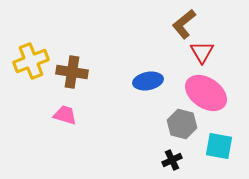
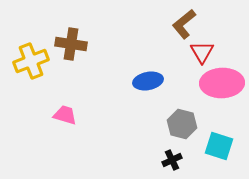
brown cross: moved 1 px left, 28 px up
pink ellipse: moved 16 px right, 10 px up; rotated 36 degrees counterclockwise
cyan square: rotated 8 degrees clockwise
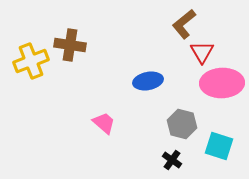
brown cross: moved 1 px left, 1 px down
pink trapezoid: moved 39 px right, 8 px down; rotated 25 degrees clockwise
black cross: rotated 30 degrees counterclockwise
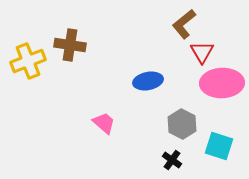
yellow cross: moved 3 px left
gray hexagon: rotated 12 degrees clockwise
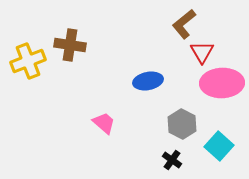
cyan square: rotated 24 degrees clockwise
